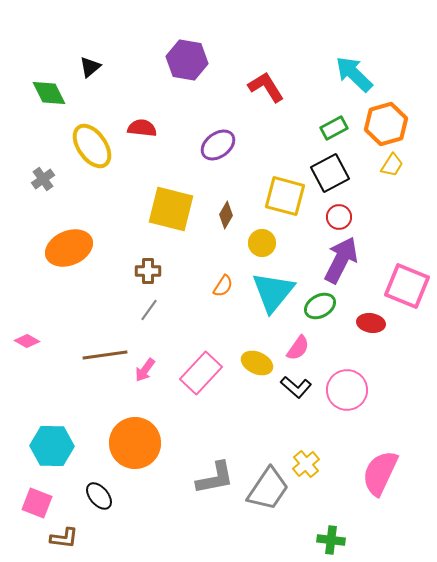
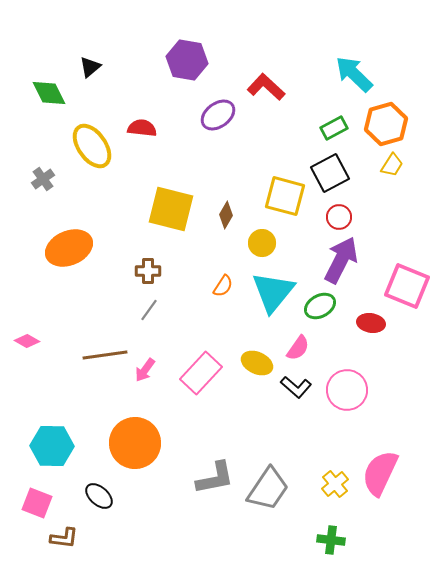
red L-shape at (266, 87): rotated 15 degrees counterclockwise
purple ellipse at (218, 145): moved 30 px up
yellow cross at (306, 464): moved 29 px right, 20 px down
black ellipse at (99, 496): rotated 8 degrees counterclockwise
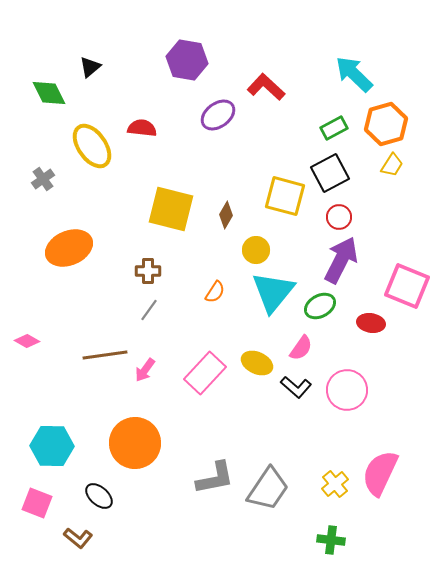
yellow circle at (262, 243): moved 6 px left, 7 px down
orange semicircle at (223, 286): moved 8 px left, 6 px down
pink semicircle at (298, 348): moved 3 px right
pink rectangle at (201, 373): moved 4 px right
brown L-shape at (64, 538): moved 14 px right; rotated 32 degrees clockwise
